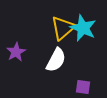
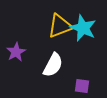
yellow triangle: moved 3 px left, 2 px up; rotated 20 degrees clockwise
white semicircle: moved 3 px left, 5 px down
purple square: moved 1 px left, 1 px up
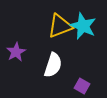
cyan star: moved 2 px up
white semicircle: rotated 10 degrees counterclockwise
purple square: rotated 21 degrees clockwise
